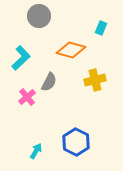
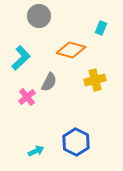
cyan arrow: rotated 35 degrees clockwise
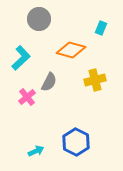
gray circle: moved 3 px down
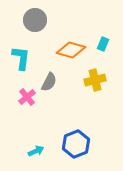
gray circle: moved 4 px left, 1 px down
cyan rectangle: moved 2 px right, 16 px down
cyan L-shape: rotated 40 degrees counterclockwise
blue hexagon: moved 2 px down; rotated 12 degrees clockwise
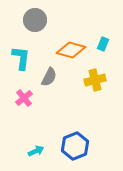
gray semicircle: moved 5 px up
pink cross: moved 3 px left, 1 px down
blue hexagon: moved 1 px left, 2 px down
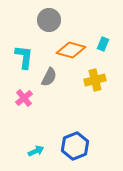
gray circle: moved 14 px right
cyan L-shape: moved 3 px right, 1 px up
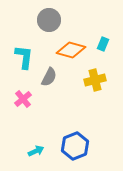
pink cross: moved 1 px left, 1 px down
